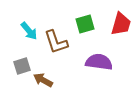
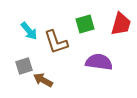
gray square: moved 2 px right
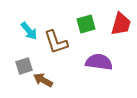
green square: moved 1 px right
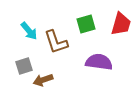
brown arrow: rotated 48 degrees counterclockwise
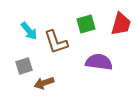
brown arrow: moved 1 px right, 3 px down
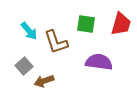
green square: rotated 24 degrees clockwise
gray square: rotated 24 degrees counterclockwise
brown arrow: moved 2 px up
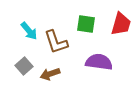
brown arrow: moved 6 px right, 7 px up
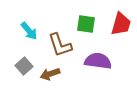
brown L-shape: moved 4 px right, 3 px down
purple semicircle: moved 1 px left, 1 px up
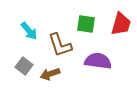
gray square: rotated 12 degrees counterclockwise
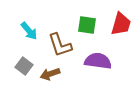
green square: moved 1 px right, 1 px down
